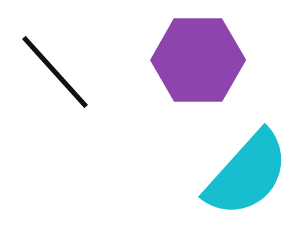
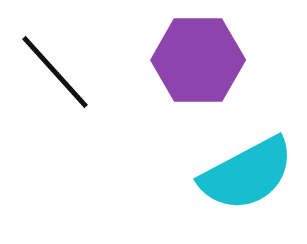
cyan semicircle: rotated 20 degrees clockwise
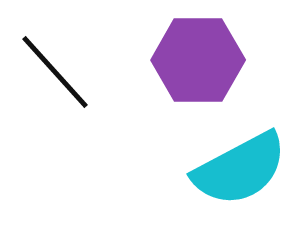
cyan semicircle: moved 7 px left, 5 px up
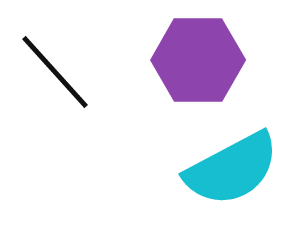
cyan semicircle: moved 8 px left
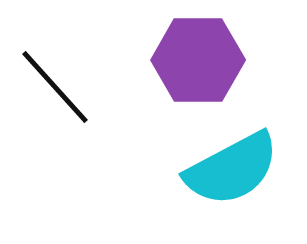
black line: moved 15 px down
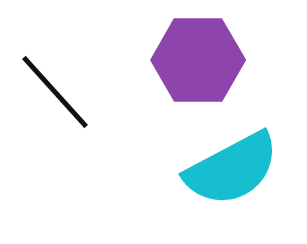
black line: moved 5 px down
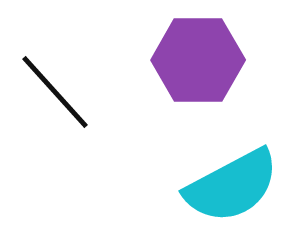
cyan semicircle: moved 17 px down
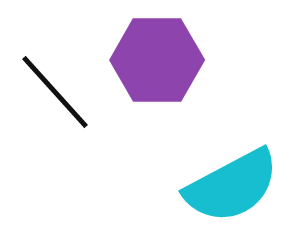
purple hexagon: moved 41 px left
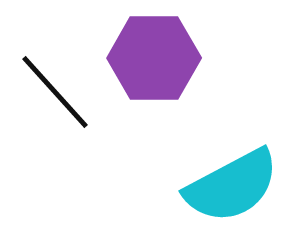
purple hexagon: moved 3 px left, 2 px up
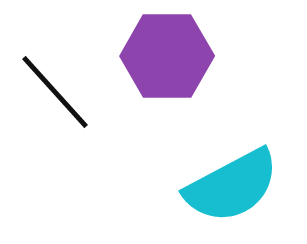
purple hexagon: moved 13 px right, 2 px up
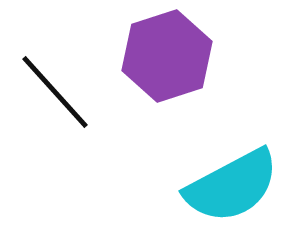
purple hexagon: rotated 18 degrees counterclockwise
